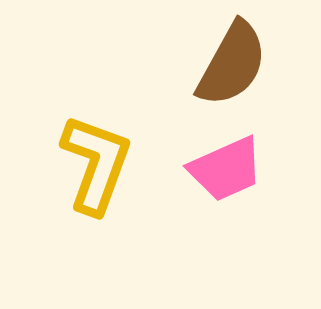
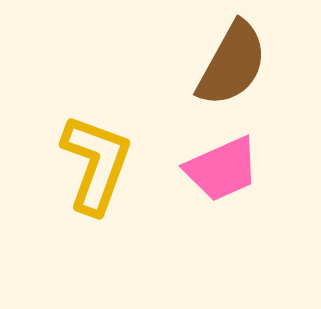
pink trapezoid: moved 4 px left
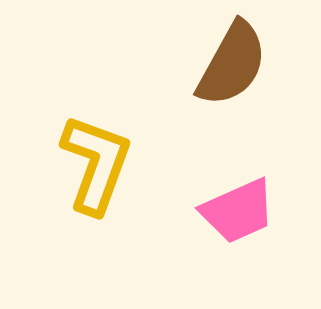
pink trapezoid: moved 16 px right, 42 px down
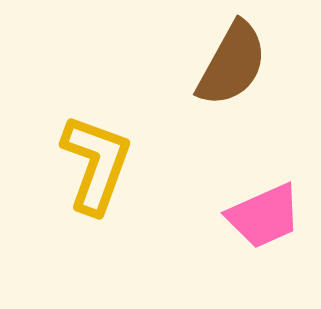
pink trapezoid: moved 26 px right, 5 px down
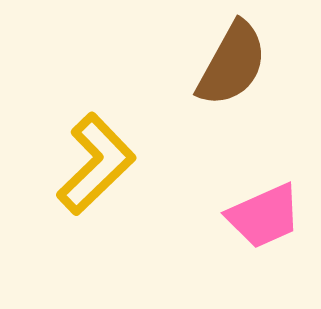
yellow L-shape: rotated 26 degrees clockwise
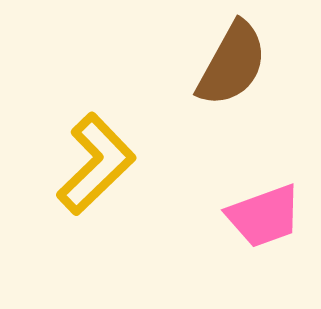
pink trapezoid: rotated 4 degrees clockwise
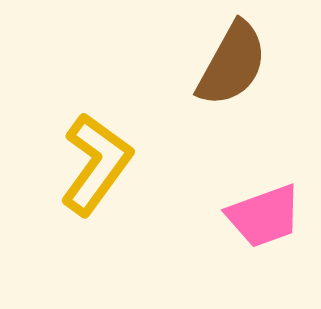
yellow L-shape: rotated 10 degrees counterclockwise
